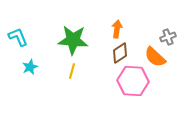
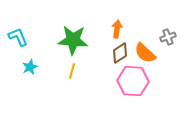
orange semicircle: moved 10 px left, 4 px up
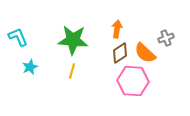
gray cross: moved 2 px left, 1 px down
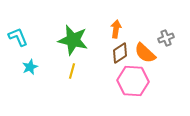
orange arrow: moved 1 px left
green star: rotated 8 degrees clockwise
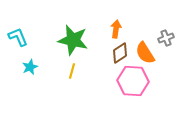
orange semicircle: rotated 15 degrees clockwise
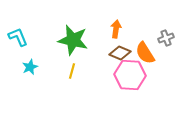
brown diamond: rotated 55 degrees clockwise
pink hexagon: moved 3 px left, 6 px up
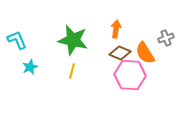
cyan L-shape: moved 1 px left, 3 px down
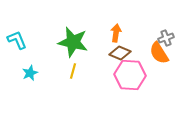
orange arrow: moved 4 px down
green star: moved 2 px down
orange semicircle: moved 14 px right
cyan star: moved 6 px down
yellow line: moved 1 px right
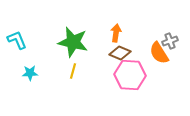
gray cross: moved 4 px right, 3 px down
cyan star: rotated 21 degrees clockwise
